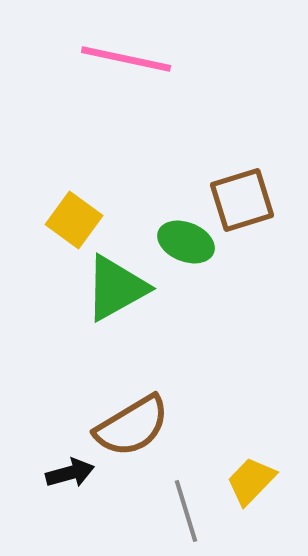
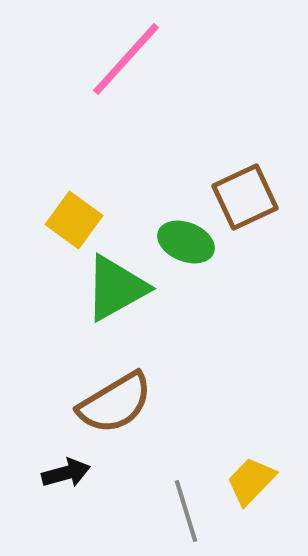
pink line: rotated 60 degrees counterclockwise
brown square: moved 3 px right, 3 px up; rotated 8 degrees counterclockwise
brown semicircle: moved 17 px left, 23 px up
black arrow: moved 4 px left
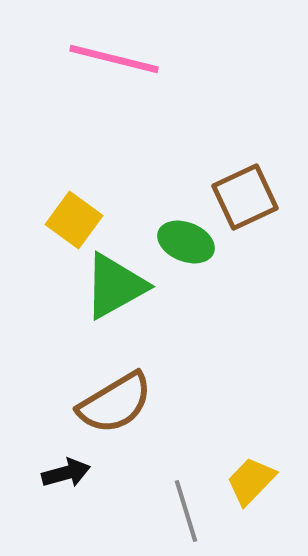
pink line: moved 12 px left; rotated 62 degrees clockwise
green triangle: moved 1 px left, 2 px up
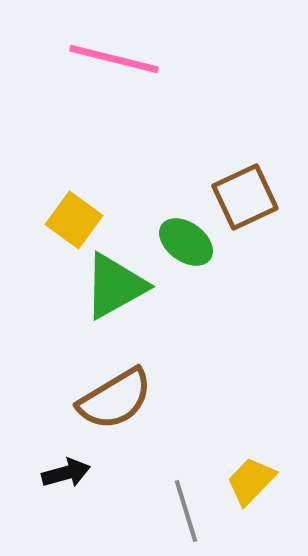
green ellipse: rotated 14 degrees clockwise
brown semicircle: moved 4 px up
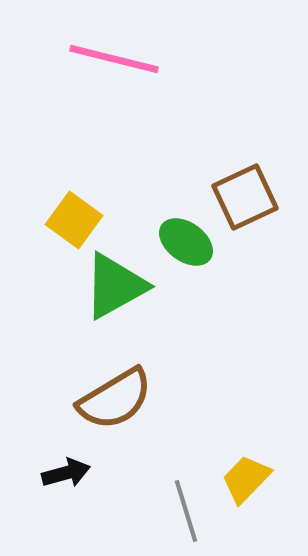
yellow trapezoid: moved 5 px left, 2 px up
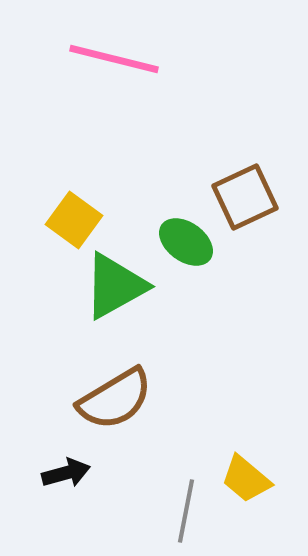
yellow trapezoid: rotated 94 degrees counterclockwise
gray line: rotated 28 degrees clockwise
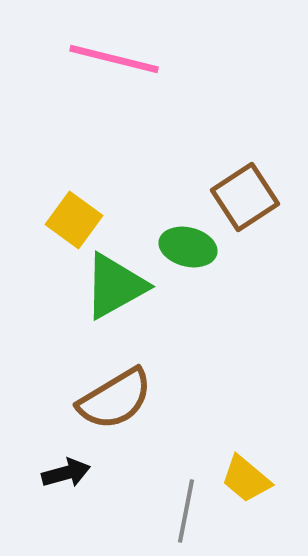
brown square: rotated 8 degrees counterclockwise
green ellipse: moved 2 px right, 5 px down; rotated 22 degrees counterclockwise
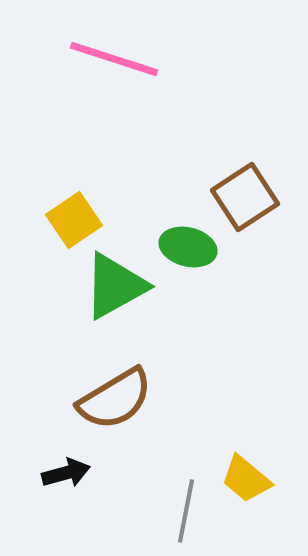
pink line: rotated 4 degrees clockwise
yellow square: rotated 20 degrees clockwise
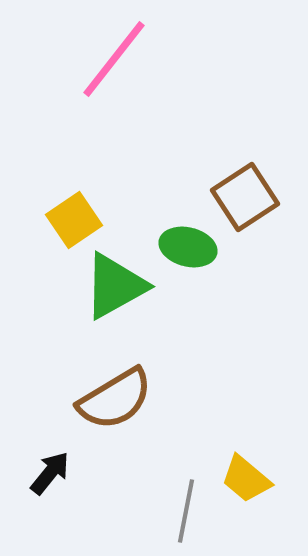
pink line: rotated 70 degrees counterclockwise
black arrow: moved 16 px left; rotated 36 degrees counterclockwise
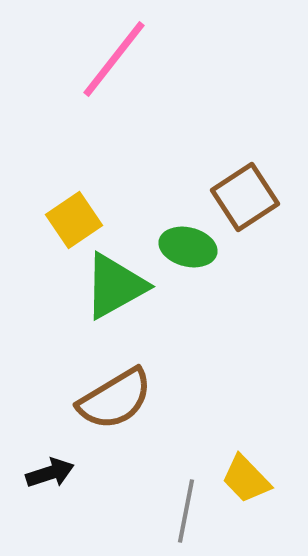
black arrow: rotated 33 degrees clockwise
yellow trapezoid: rotated 6 degrees clockwise
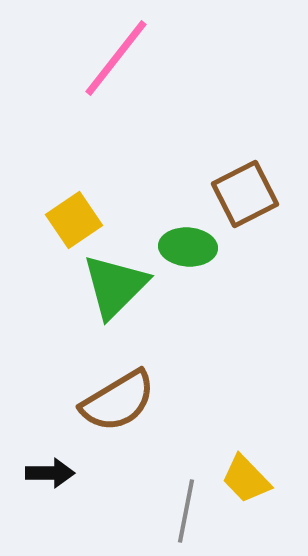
pink line: moved 2 px right, 1 px up
brown square: moved 3 px up; rotated 6 degrees clockwise
green ellipse: rotated 10 degrees counterclockwise
green triangle: rotated 16 degrees counterclockwise
brown semicircle: moved 3 px right, 2 px down
black arrow: rotated 18 degrees clockwise
